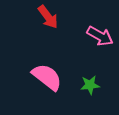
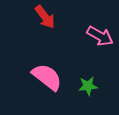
red arrow: moved 3 px left
green star: moved 2 px left, 1 px down
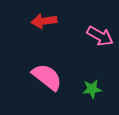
red arrow: moved 1 px left, 4 px down; rotated 120 degrees clockwise
green star: moved 4 px right, 3 px down
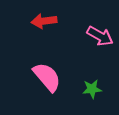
pink semicircle: rotated 12 degrees clockwise
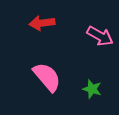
red arrow: moved 2 px left, 2 px down
green star: rotated 24 degrees clockwise
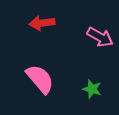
pink arrow: moved 1 px down
pink semicircle: moved 7 px left, 2 px down
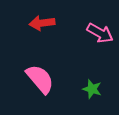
pink arrow: moved 4 px up
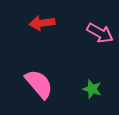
pink semicircle: moved 1 px left, 5 px down
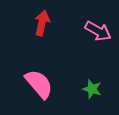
red arrow: rotated 110 degrees clockwise
pink arrow: moved 2 px left, 2 px up
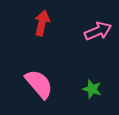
pink arrow: rotated 52 degrees counterclockwise
